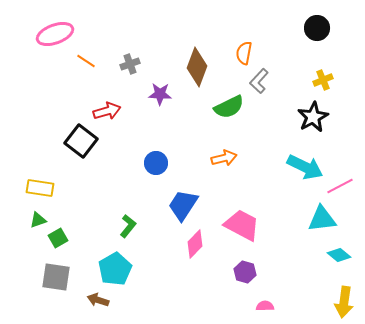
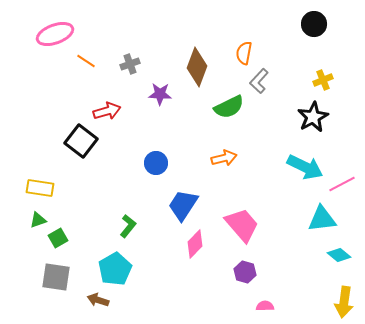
black circle: moved 3 px left, 4 px up
pink line: moved 2 px right, 2 px up
pink trapezoid: rotated 21 degrees clockwise
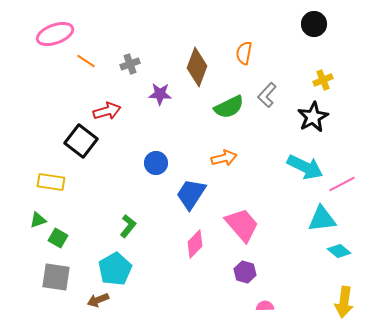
gray L-shape: moved 8 px right, 14 px down
yellow rectangle: moved 11 px right, 6 px up
blue trapezoid: moved 8 px right, 11 px up
green square: rotated 30 degrees counterclockwise
cyan diamond: moved 4 px up
brown arrow: rotated 40 degrees counterclockwise
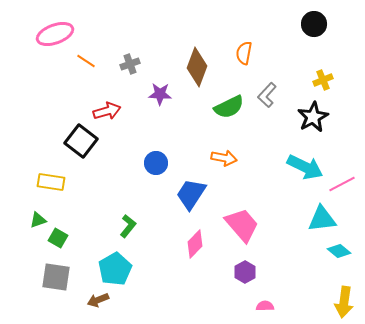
orange arrow: rotated 25 degrees clockwise
purple hexagon: rotated 15 degrees clockwise
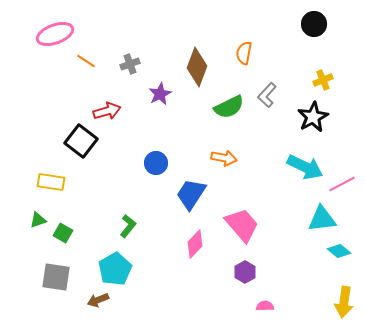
purple star: rotated 30 degrees counterclockwise
green square: moved 5 px right, 5 px up
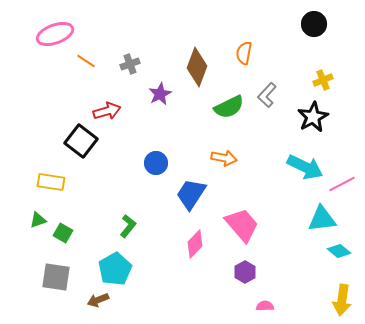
yellow arrow: moved 2 px left, 2 px up
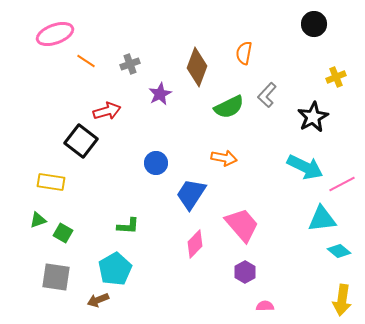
yellow cross: moved 13 px right, 3 px up
green L-shape: rotated 55 degrees clockwise
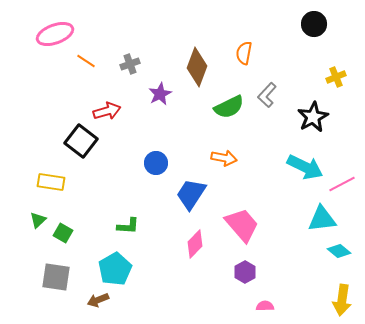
green triangle: rotated 24 degrees counterclockwise
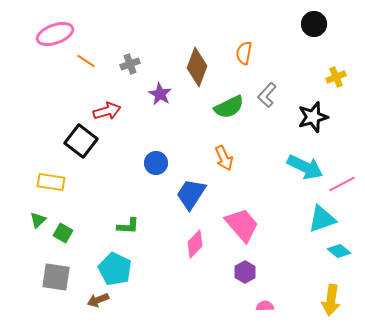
purple star: rotated 15 degrees counterclockwise
black star: rotated 12 degrees clockwise
orange arrow: rotated 55 degrees clockwise
cyan triangle: rotated 12 degrees counterclockwise
cyan pentagon: rotated 16 degrees counterclockwise
yellow arrow: moved 11 px left
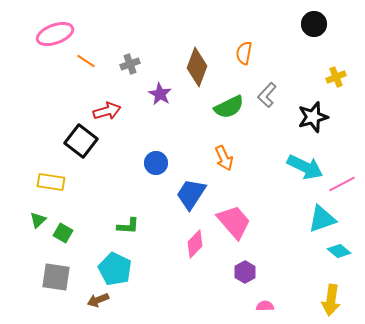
pink trapezoid: moved 8 px left, 3 px up
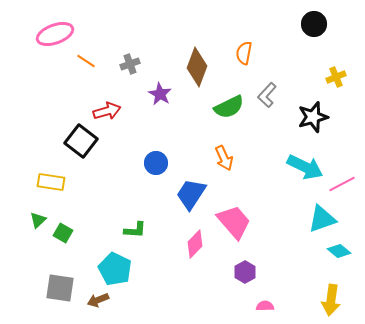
green L-shape: moved 7 px right, 4 px down
gray square: moved 4 px right, 11 px down
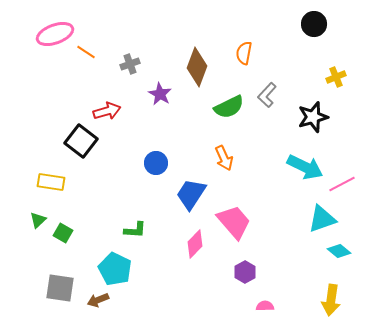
orange line: moved 9 px up
